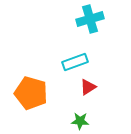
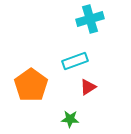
cyan rectangle: moved 1 px up
orange pentagon: moved 8 px up; rotated 20 degrees clockwise
green star: moved 10 px left, 2 px up
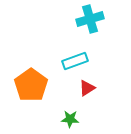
red triangle: moved 1 px left, 1 px down
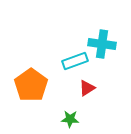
cyan cross: moved 12 px right, 25 px down; rotated 24 degrees clockwise
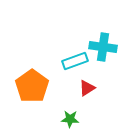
cyan cross: moved 1 px right, 3 px down
orange pentagon: moved 1 px right, 1 px down
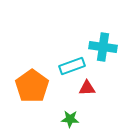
cyan rectangle: moved 3 px left, 5 px down
red triangle: rotated 30 degrees clockwise
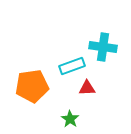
orange pentagon: rotated 28 degrees clockwise
green star: rotated 30 degrees clockwise
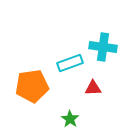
cyan rectangle: moved 2 px left, 3 px up
red triangle: moved 6 px right
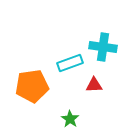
red triangle: moved 1 px right, 3 px up
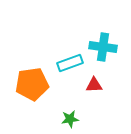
orange pentagon: moved 2 px up
green star: rotated 30 degrees clockwise
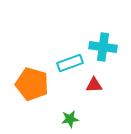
orange pentagon: rotated 24 degrees clockwise
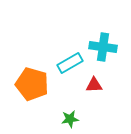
cyan rectangle: rotated 10 degrees counterclockwise
